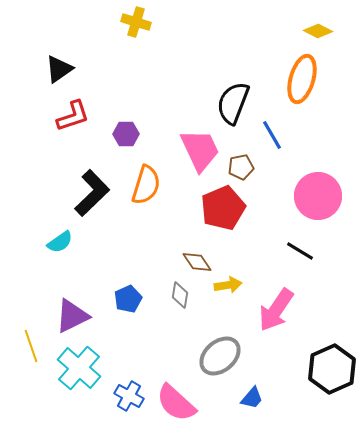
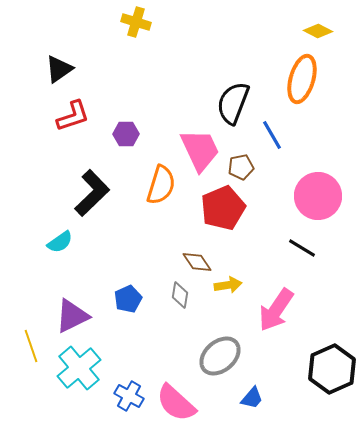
orange semicircle: moved 15 px right
black line: moved 2 px right, 3 px up
cyan cross: rotated 9 degrees clockwise
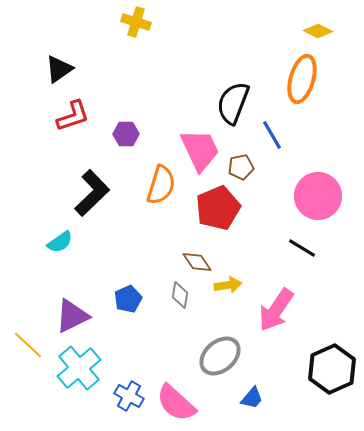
red pentagon: moved 5 px left
yellow line: moved 3 px left, 1 px up; rotated 28 degrees counterclockwise
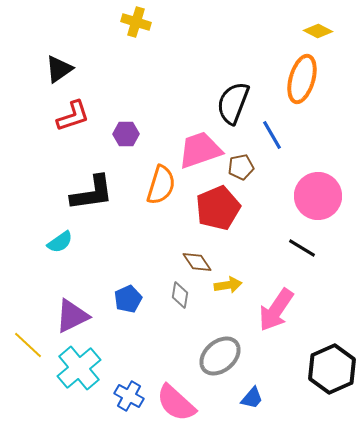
pink trapezoid: rotated 84 degrees counterclockwise
black L-shape: rotated 36 degrees clockwise
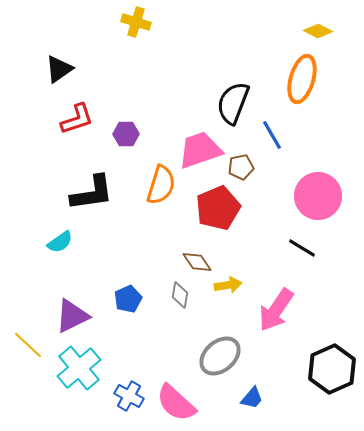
red L-shape: moved 4 px right, 3 px down
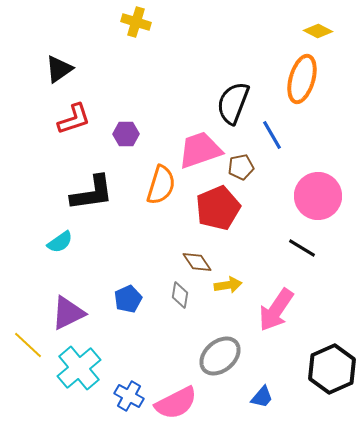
red L-shape: moved 3 px left
purple triangle: moved 4 px left, 3 px up
blue trapezoid: moved 10 px right, 1 px up
pink semicircle: rotated 69 degrees counterclockwise
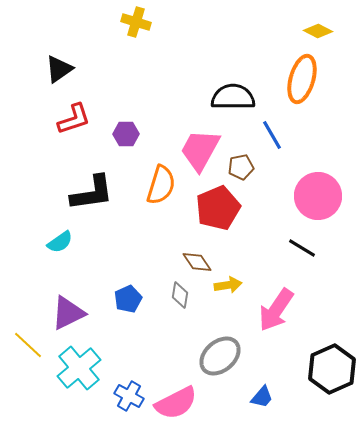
black semicircle: moved 6 px up; rotated 69 degrees clockwise
pink trapezoid: rotated 42 degrees counterclockwise
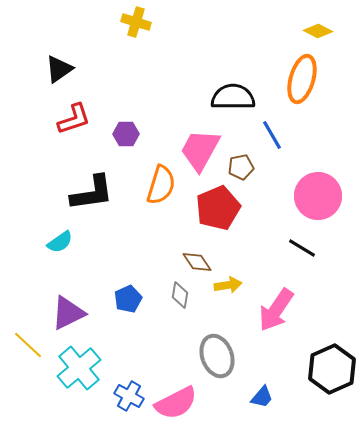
gray ellipse: moved 3 px left; rotated 69 degrees counterclockwise
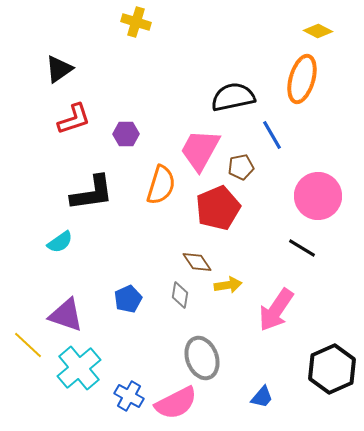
black semicircle: rotated 12 degrees counterclockwise
purple triangle: moved 2 px left, 2 px down; rotated 45 degrees clockwise
gray ellipse: moved 15 px left, 2 px down
